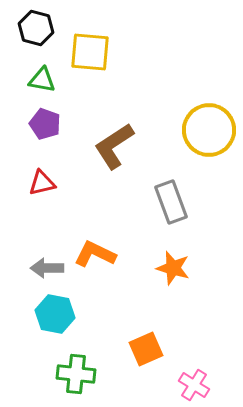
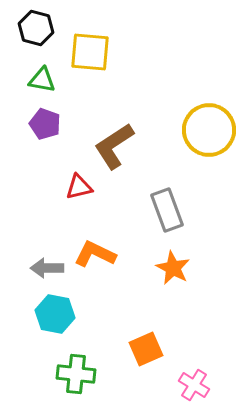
red triangle: moved 37 px right, 4 px down
gray rectangle: moved 4 px left, 8 px down
orange star: rotated 12 degrees clockwise
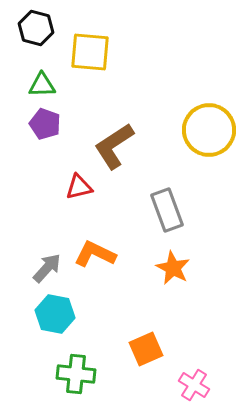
green triangle: moved 5 px down; rotated 12 degrees counterclockwise
gray arrow: rotated 132 degrees clockwise
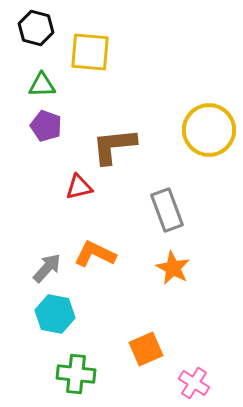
purple pentagon: moved 1 px right, 2 px down
brown L-shape: rotated 27 degrees clockwise
pink cross: moved 2 px up
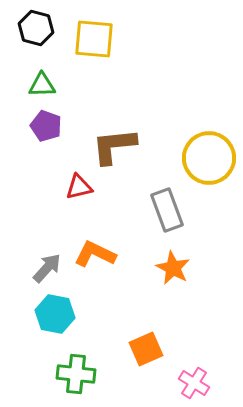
yellow square: moved 4 px right, 13 px up
yellow circle: moved 28 px down
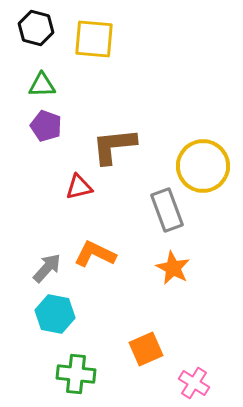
yellow circle: moved 6 px left, 8 px down
